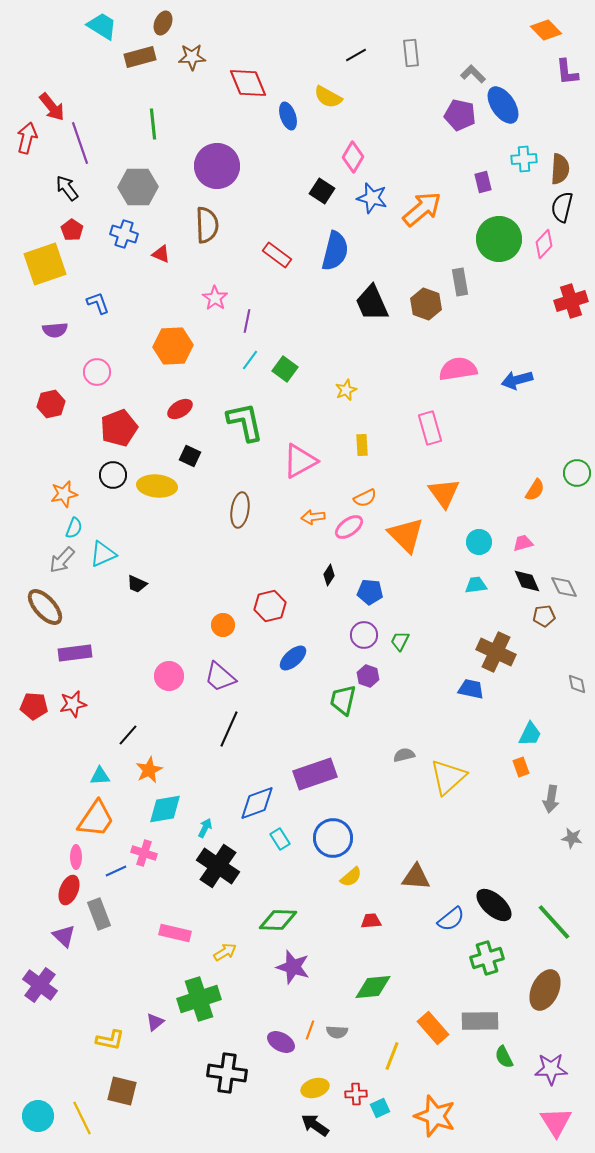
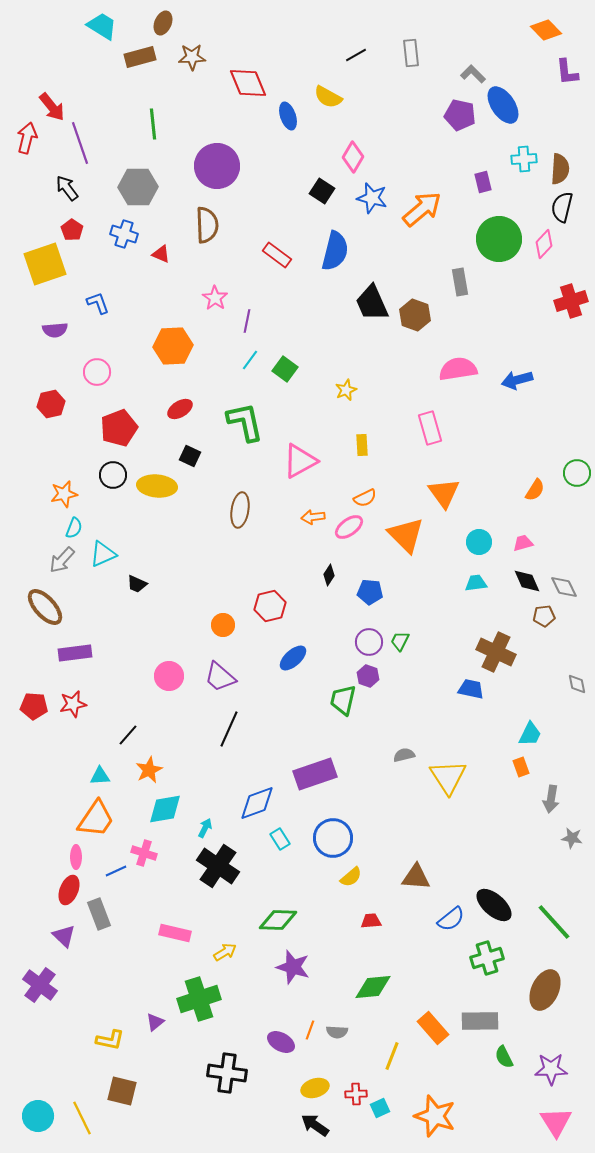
brown hexagon at (426, 304): moved 11 px left, 11 px down
cyan trapezoid at (476, 585): moved 2 px up
purple circle at (364, 635): moved 5 px right, 7 px down
yellow triangle at (448, 777): rotated 21 degrees counterclockwise
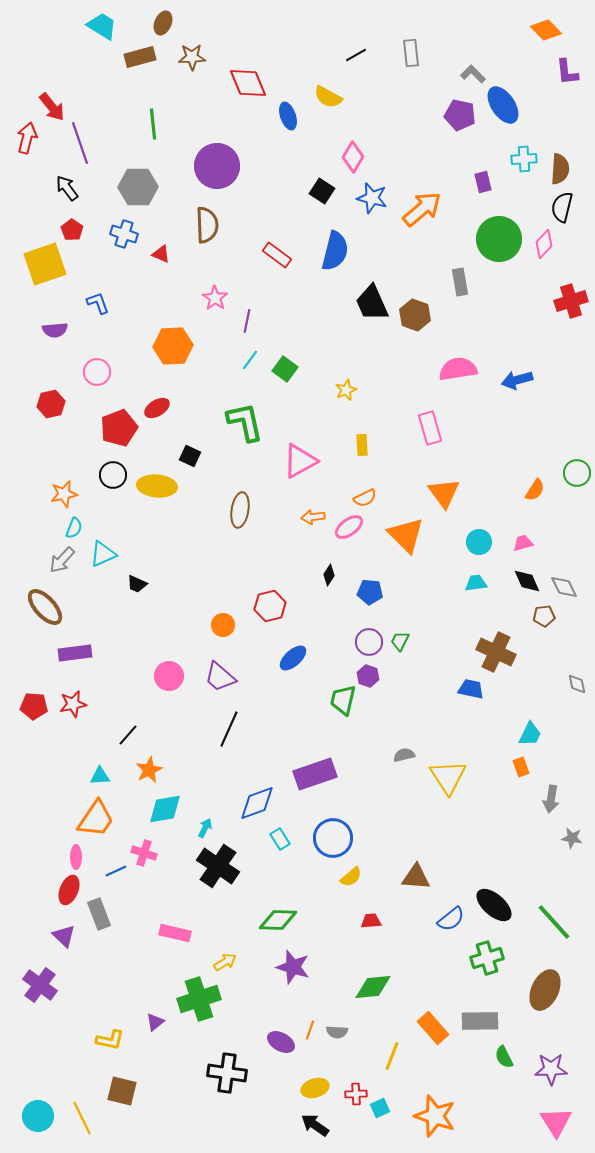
red ellipse at (180, 409): moved 23 px left, 1 px up
yellow arrow at (225, 952): moved 10 px down
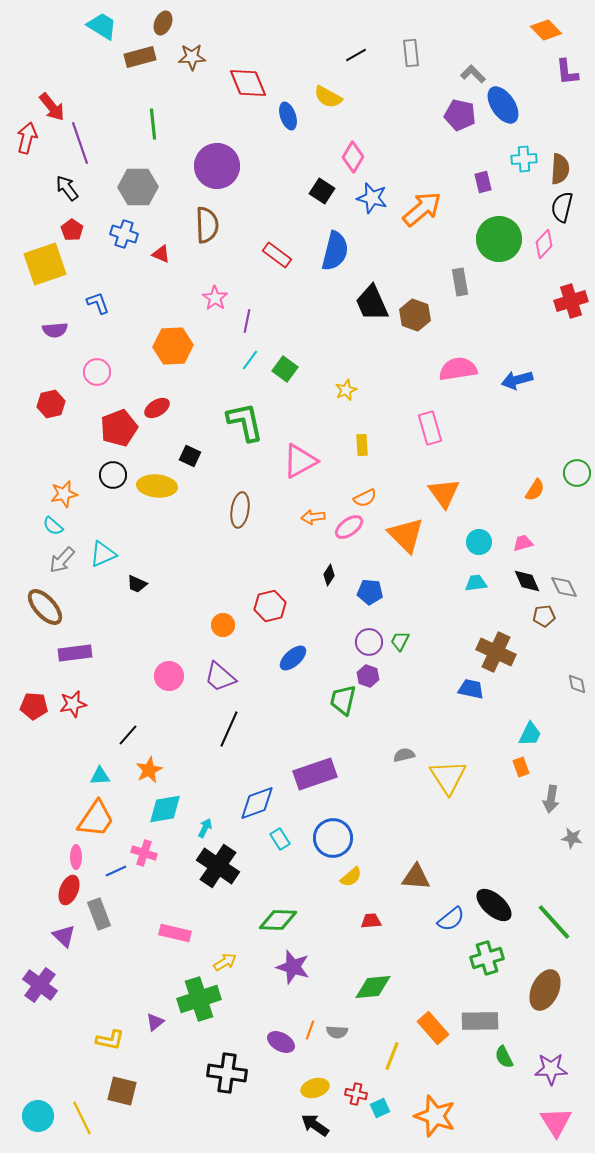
cyan semicircle at (74, 528): moved 21 px left, 2 px up; rotated 110 degrees clockwise
red cross at (356, 1094): rotated 15 degrees clockwise
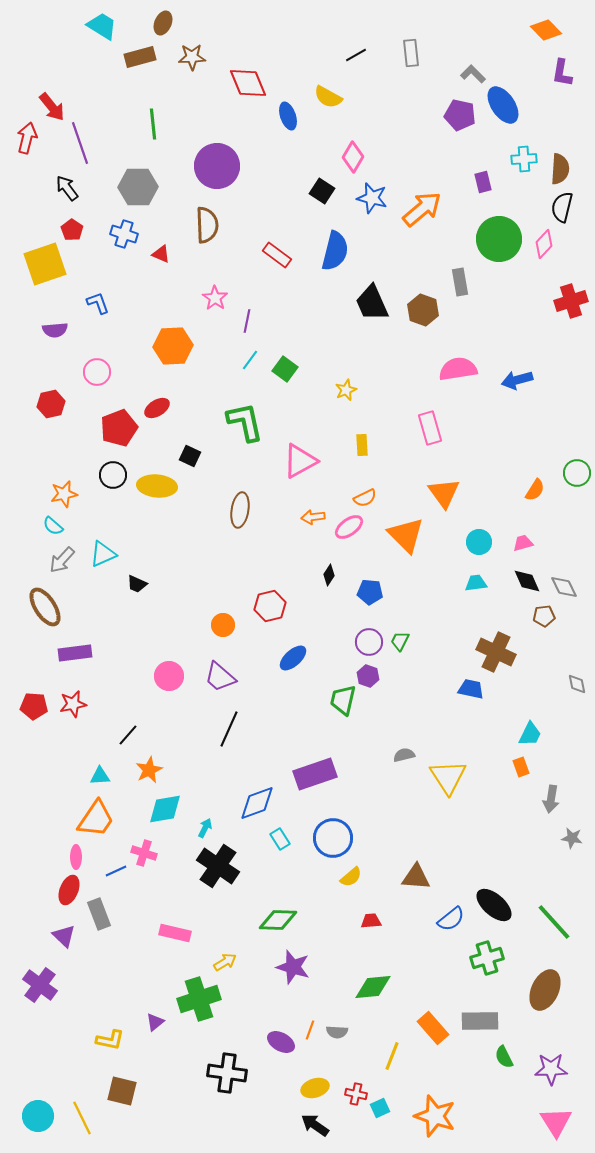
purple L-shape at (567, 72): moved 5 px left, 1 px down; rotated 16 degrees clockwise
brown hexagon at (415, 315): moved 8 px right, 5 px up
brown ellipse at (45, 607): rotated 9 degrees clockwise
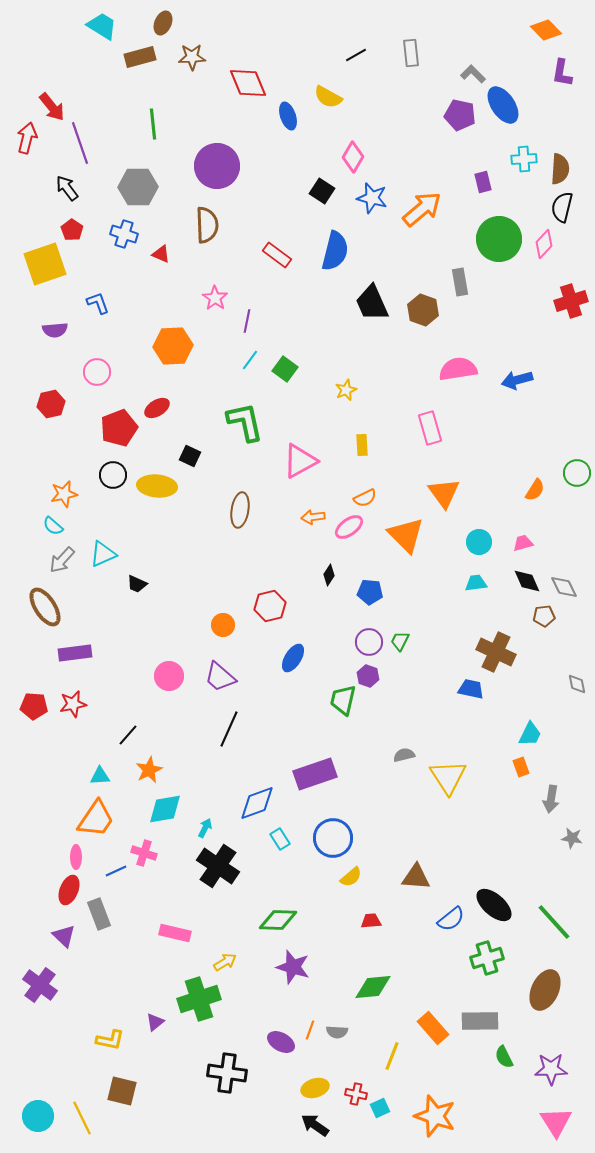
blue ellipse at (293, 658): rotated 16 degrees counterclockwise
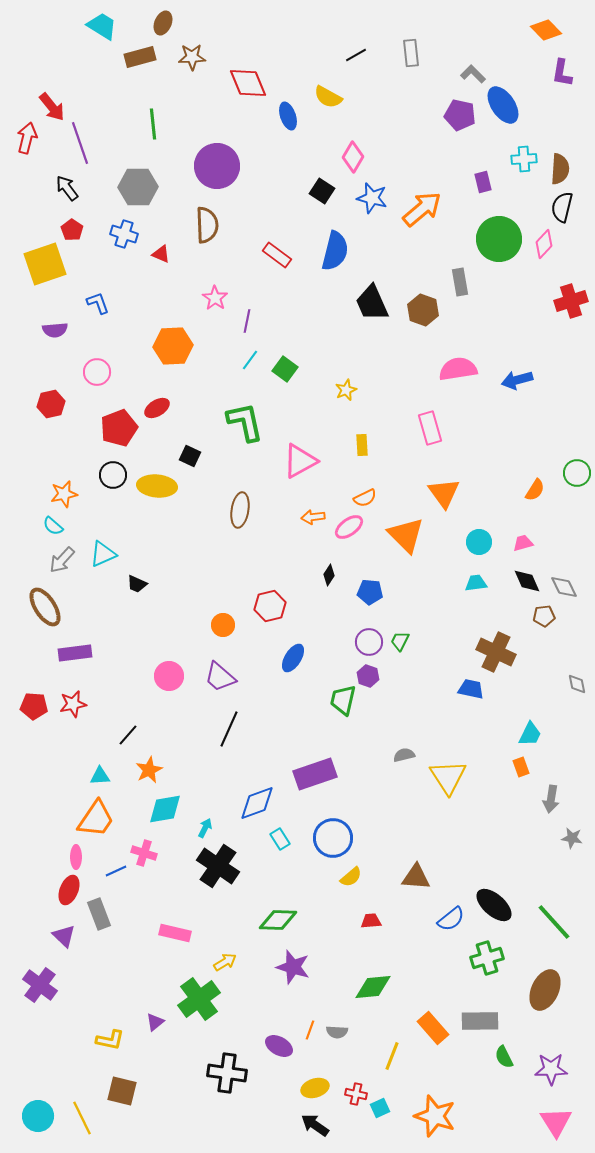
green cross at (199, 999): rotated 18 degrees counterclockwise
purple ellipse at (281, 1042): moved 2 px left, 4 px down
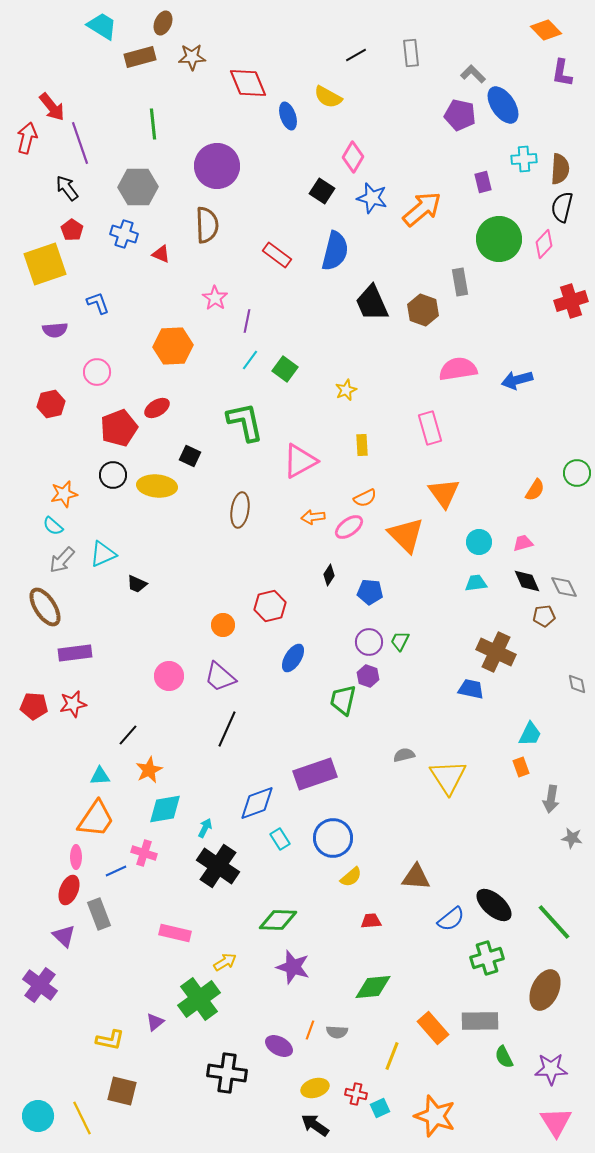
black line at (229, 729): moved 2 px left
